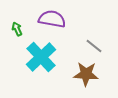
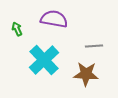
purple semicircle: moved 2 px right
gray line: rotated 42 degrees counterclockwise
cyan cross: moved 3 px right, 3 px down
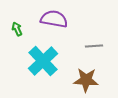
cyan cross: moved 1 px left, 1 px down
brown star: moved 6 px down
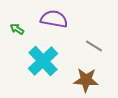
green arrow: rotated 32 degrees counterclockwise
gray line: rotated 36 degrees clockwise
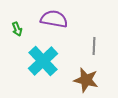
green arrow: rotated 144 degrees counterclockwise
gray line: rotated 60 degrees clockwise
brown star: rotated 10 degrees clockwise
